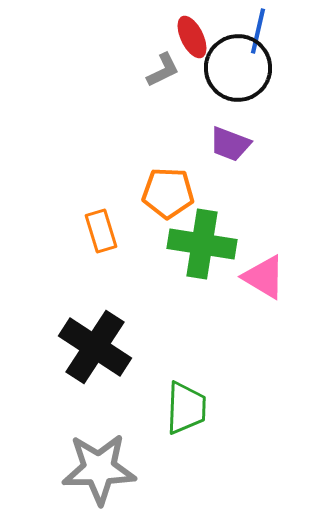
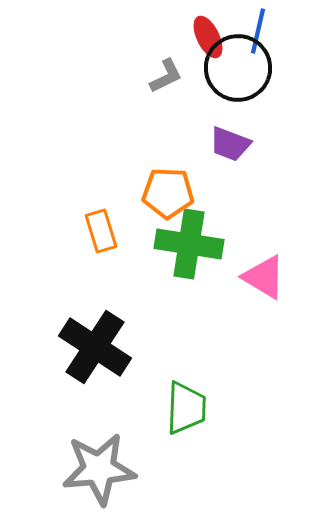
red ellipse: moved 16 px right
gray L-shape: moved 3 px right, 6 px down
green cross: moved 13 px left
gray star: rotated 4 degrees counterclockwise
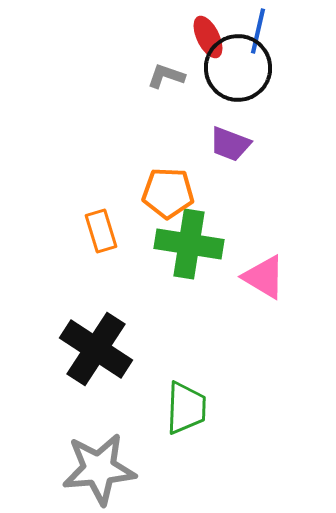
gray L-shape: rotated 135 degrees counterclockwise
black cross: moved 1 px right, 2 px down
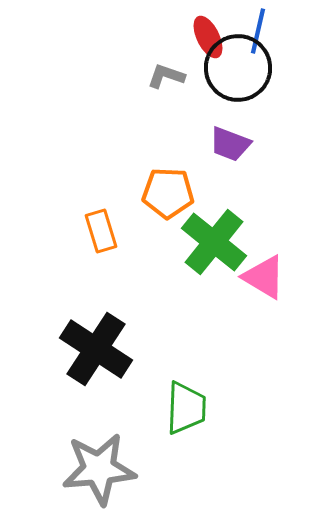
green cross: moved 25 px right, 2 px up; rotated 30 degrees clockwise
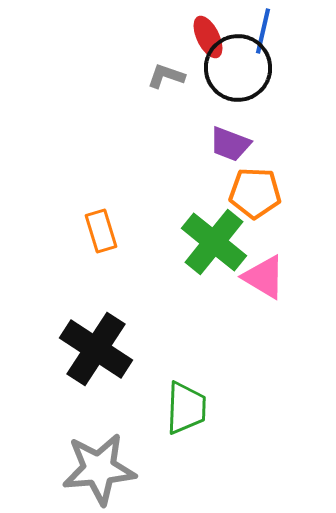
blue line: moved 5 px right
orange pentagon: moved 87 px right
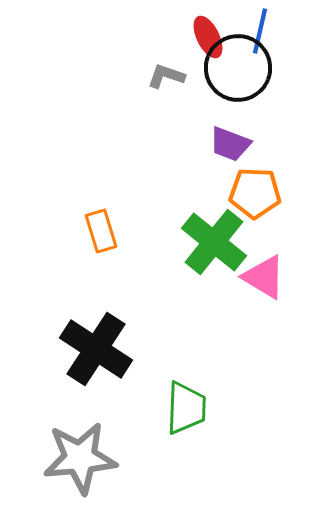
blue line: moved 3 px left
gray star: moved 19 px left, 11 px up
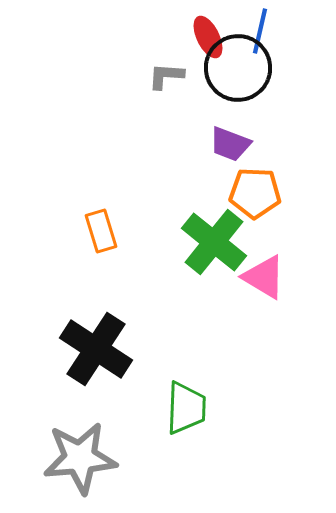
gray L-shape: rotated 15 degrees counterclockwise
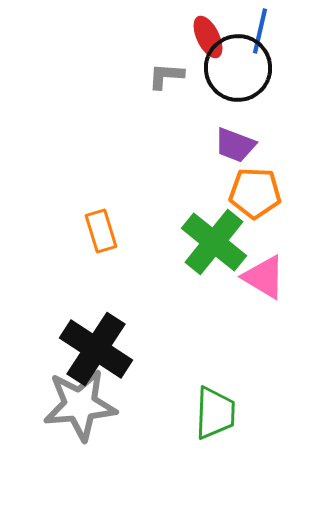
purple trapezoid: moved 5 px right, 1 px down
green trapezoid: moved 29 px right, 5 px down
gray star: moved 53 px up
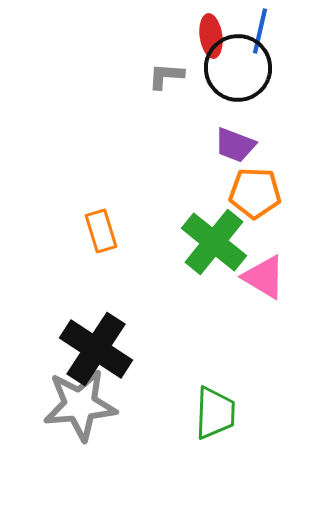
red ellipse: moved 3 px right, 1 px up; rotated 18 degrees clockwise
